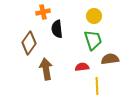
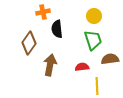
brown arrow: moved 4 px right, 4 px up; rotated 20 degrees clockwise
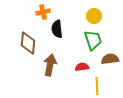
brown diamond: moved 1 px left; rotated 30 degrees counterclockwise
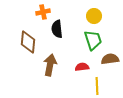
brown diamond: moved 1 px up
